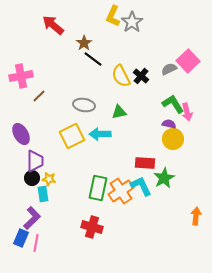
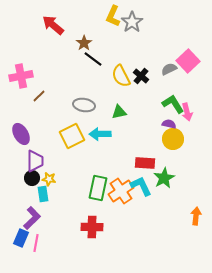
red cross: rotated 15 degrees counterclockwise
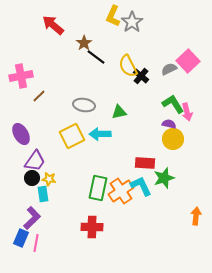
black line: moved 3 px right, 2 px up
yellow semicircle: moved 7 px right, 10 px up
purple trapezoid: rotated 35 degrees clockwise
green star: rotated 10 degrees clockwise
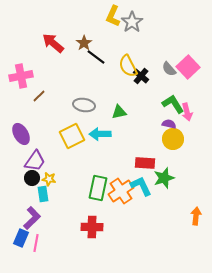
red arrow: moved 18 px down
pink square: moved 6 px down
gray semicircle: rotated 105 degrees counterclockwise
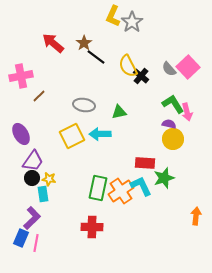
purple trapezoid: moved 2 px left
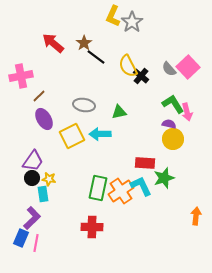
purple ellipse: moved 23 px right, 15 px up
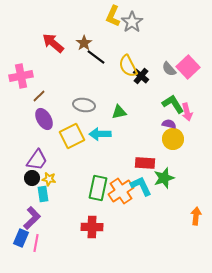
purple trapezoid: moved 4 px right, 1 px up
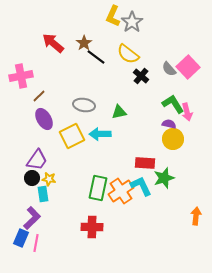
yellow semicircle: moved 12 px up; rotated 25 degrees counterclockwise
